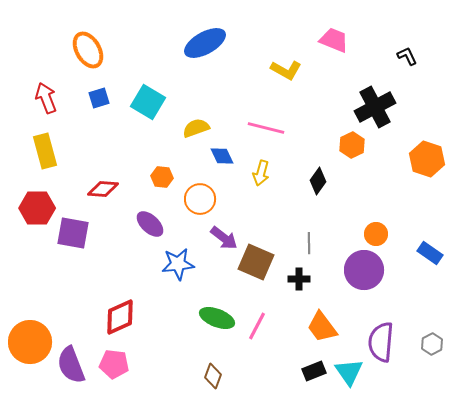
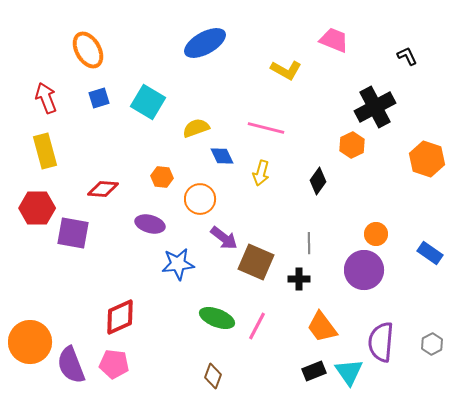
purple ellipse at (150, 224): rotated 28 degrees counterclockwise
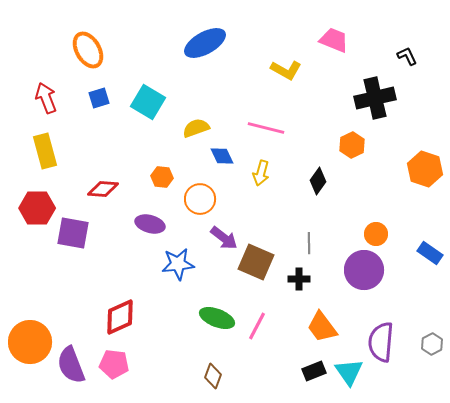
black cross at (375, 107): moved 9 px up; rotated 15 degrees clockwise
orange hexagon at (427, 159): moved 2 px left, 10 px down
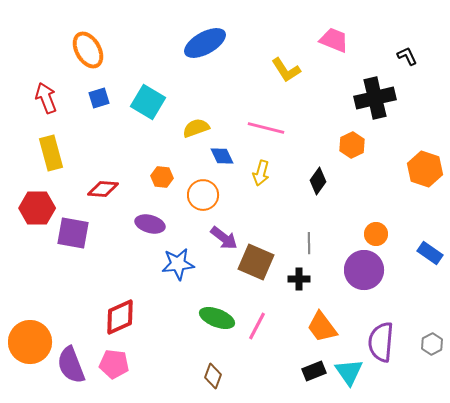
yellow L-shape at (286, 70): rotated 28 degrees clockwise
yellow rectangle at (45, 151): moved 6 px right, 2 px down
orange circle at (200, 199): moved 3 px right, 4 px up
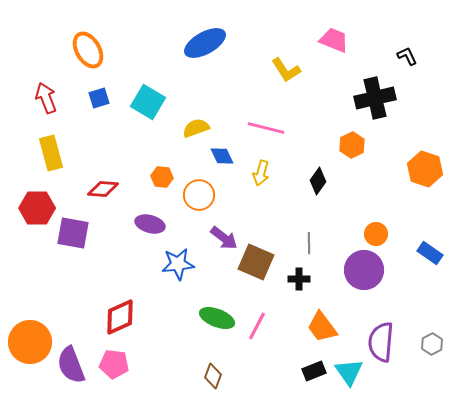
orange circle at (203, 195): moved 4 px left
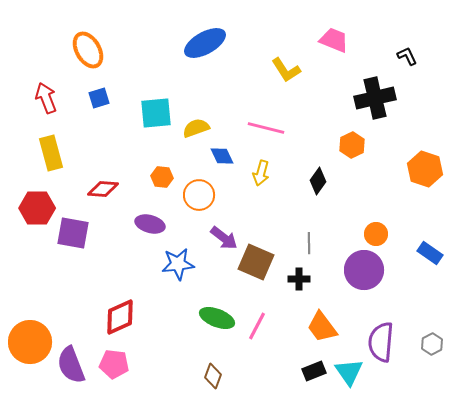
cyan square at (148, 102): moved 8 px right, 11 px down; rotated 36 degrees counterclockwise
